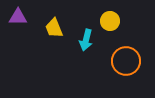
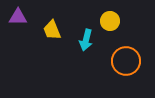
yellow trapezoid: moved 2 px left, 2 px down
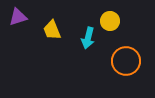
purple triangle: rotated 18 degrees counterclockwise
cyan arrow: moved 2 px right, 2 px up
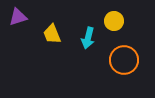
yellow circle: moved 4 px right
yellow trapezoid: moved 4 px down
orange circle: moved 2 px left, 1 px up
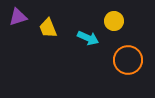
yellow trapezoid: moved 4 px left, 6 px up
cyan arrow: rotated 80 degrees counterclockwise
orange circle: moved 4 px right
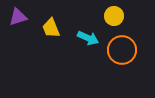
yellow circle: moved 5 px up
yellow trapezoid: moved 3 px right
orange circle: moved 6 px left, 10 px up
